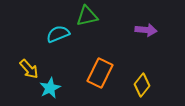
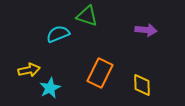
green triangle: rotated 30 degrees clockwise
yellow arrow: moved 1 px down; rotated 60 degrees counterclockwise
yellow diamond: rotated 40 degrees counterclockwise
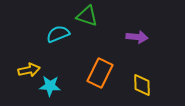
purple arrow: moved 9 px left, 7 px down
cyan star: moved 2 px up; rotated 30 degrees clockwise
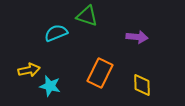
cyan semicircle: moved 2 px left, 1 px up
cyan star: rotated 10 degrees clockwise
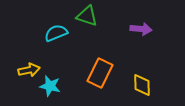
purple arrow: moved 4 px right, 8 px up
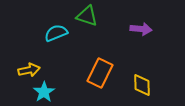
cyan star: moved 6 px left, 6 px down; rotated 25 degrees clockwise
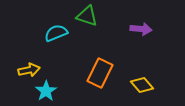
yellow diamond: rotated 40 degrees counterclockwise
cyan star: moved 2 px right, 1 px up
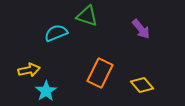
purple arrow: rotated 45 degrees clockwise
